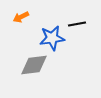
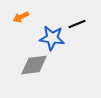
black line: rotated 12 degrees counterclockwise
blue star: rotated 15 degrees clockwise
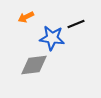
orange arrow: moved 5 px right
black line: moved 1 px left
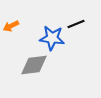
orange arrow: moved 15 px left, 9 px down
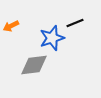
black line: moved 1 px left, 1 px up
blue star: rotated 25 degrees counterclockwise
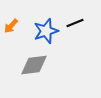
orange arrow: rotated 21 degrees counterclockwise
blue star: moved 6 px left, 7 px up
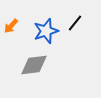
black line: rotated 30 degrees counterclockwise
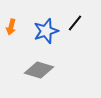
orange arrow: moved 1 px down; rotated 28 degrees counterclockwise
gray diamond: moved 5 px right, 5 px down; rotated 24 degrees clockwise
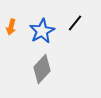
blue star: moved 4 px left; rotated 10 degrees counterclockwise
gray diamond: moved 3 px right, 1 px up; rotated 64 degrees counterclockwise
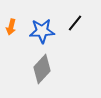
blue star: rotated 25 degrees clockwise
